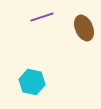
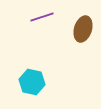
brown ellipse: moved 1 px left, 1 px down; rotated 40 degrees clockwise
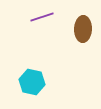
brown ellipse: rotated 15 degrees counterclockwise
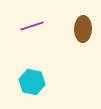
purple line: moved 10 px left, 9 px down
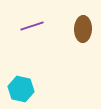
cyan hexagon: moved 11 px left, 7 px down
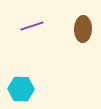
cyan hexagon: rotated 10 degrees counterclockwise
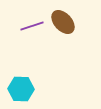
brown ellipse: moved 20 px left, 7 px up; rotated 45 degrees counterclockwise
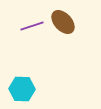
cyan hexagon: moved 1 px right
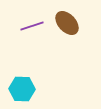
brown ellipse: moved 4 px right, 1 px down
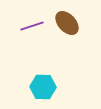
cyan hexagon: moved 21 px right, 2 px up
